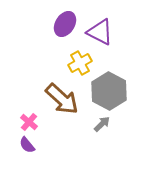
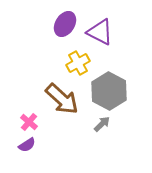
yellow cross: moved 2 px left
purple semicircle: rotated 84 degrees counterclockwise
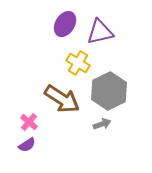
purple triangle: rotated 40 degrees counterclockwise
yellow cross: rotated 30 degrees counterclockwise
gray hexagon: rotated 6 degrees clockwise
brown arrow: rotated 9 degrees counterclockwise
gray arrow: rotated 24 degrees clockwise
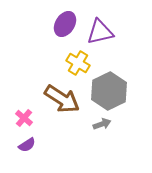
pink cross: moved 5 px left, 4 px up
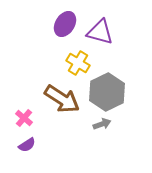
purple triangle: rotated 28 degrees clockwise
gray hexagon: moved 2 px left, 1 px down
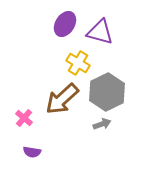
brown arrow: rotated 105 degrees clockwise
purple semicircle: moved 5 px right, 7 px down; rotated 42 degrees clockwise
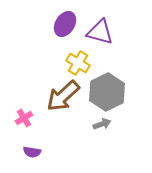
brown arrow: moved 1 px right, 3 px up
pink cross: rotated 18 degrees clockwise
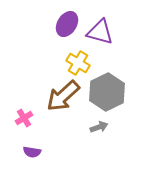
purple ellipse: moved 2 px right
gray arrow: moved 3 px left, 3 px down
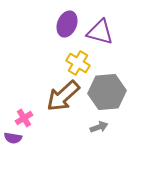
purple ellipse: rotated 10 degrees counterclockwise
gray hexagon: rotated 21 degrees clockwise
purple semicircle: moved 19 px left, 14 px up
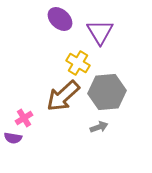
purple ellipse: moved 7 px left, 5 px up; rotated 70 degrees counterclockwise
purple triangle: rotated 44 degrees clockwise
